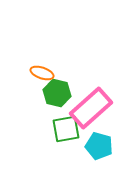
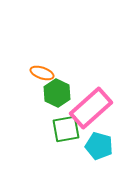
green hexagon: rotated 12 degrees clockwise
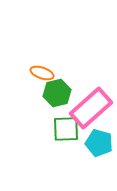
green hexagon: rotated 20 degrees clockwise
green square: rotated 8 degrees clockwise
cyan pentagon: moved 3 px up
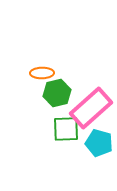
orange ellipse: rotated 20 degrees counterclockwise
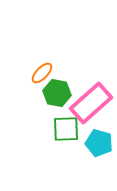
orange ellipse: rotated 45 degrees counterclockwise
green hexagon: rotated 24 degrees clockwise
pink rectangle: moved 5 px up
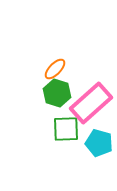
orange ellipse: moved 13 px right, 4 px up
green hexagon: rotated 8 degrees clockwise
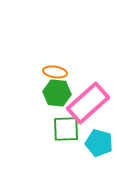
orange ellipse: moved 3 px down; rotated 55 degrees clockwise
green hexagon: rotated 12 degrees counterclockwise
pink rectangle: moved 3 px left
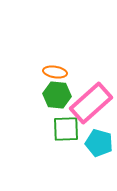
green hexagon: moved 2 px down
pink rectangle: moved 3 px right
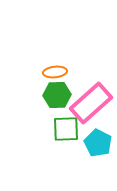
orange ellipse: rotated 15 degrees counterclockwise
green hexagon: rotated 8 degrees counterclockwise
cyan pentagon: moved 1 px left; rotated 12 degrees clockwise
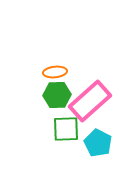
pink rectangle: moved 1 px left, 2 px up
